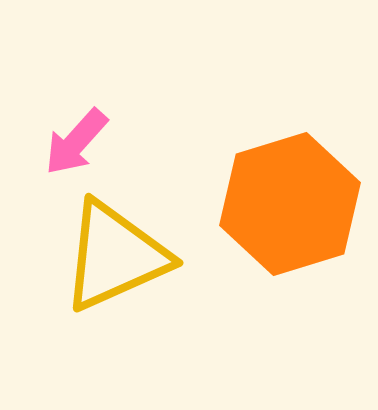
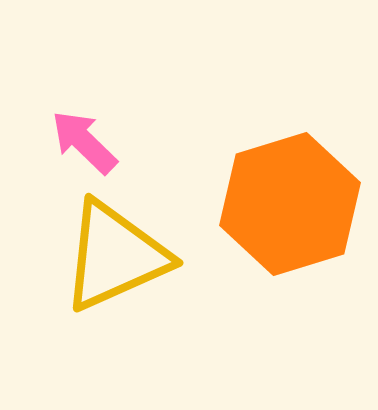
pink arrow: moved 8 px right; rotated 92 degrees clockwise
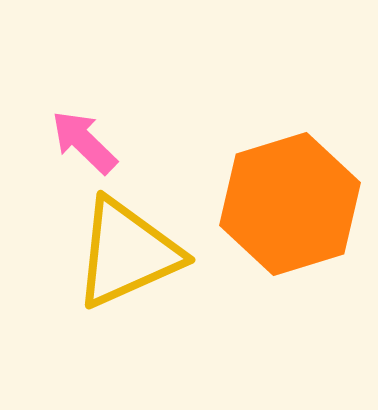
yellow triangle: moved 12 px right, 3 px up
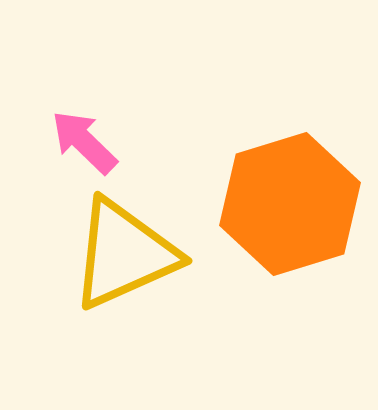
yellow triangle: moved 3 px left, 1 px down
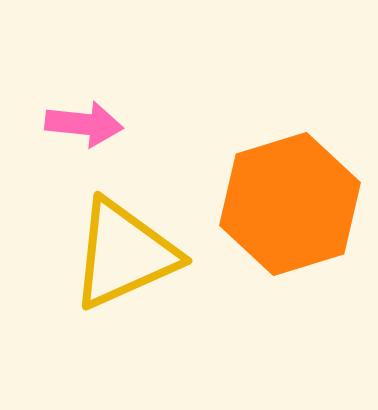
pink arrow: moved 18 px up; rotated 142 degrees clockwise
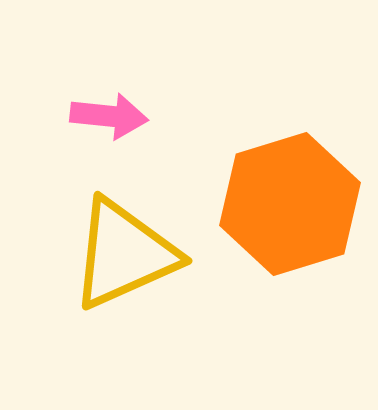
pink arrow: moved 25 px right, 8 px up
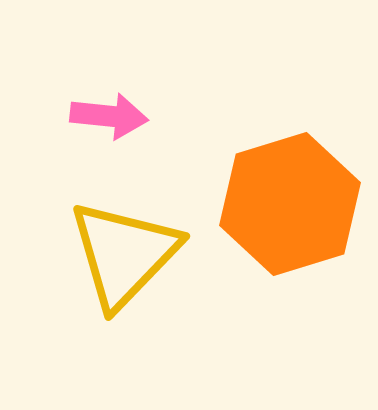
yellow triangle: rotated 22 degrees counterclockwise
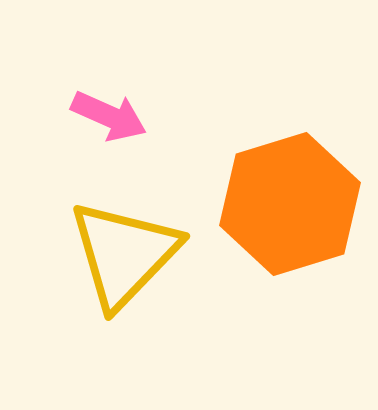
pink arrow: rotated 18 degrees clockwise
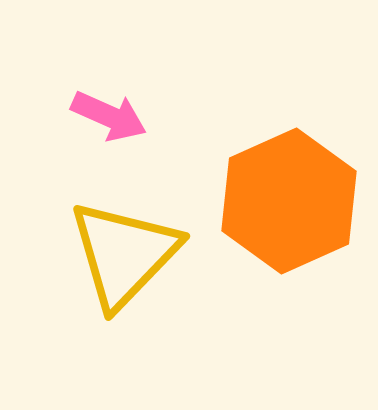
orange hexagon: moved 1 px left, 3 px up; rotated 7 degrees counterclockwise
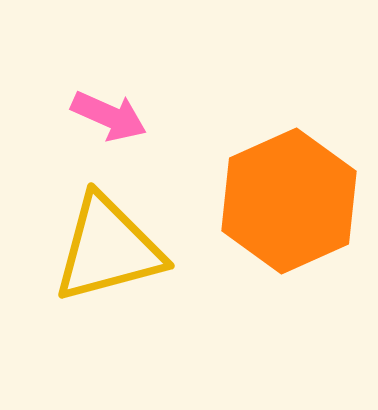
yellow triangle: moved 16 px left, 5 px up; rotated 31 degrees clockwise
